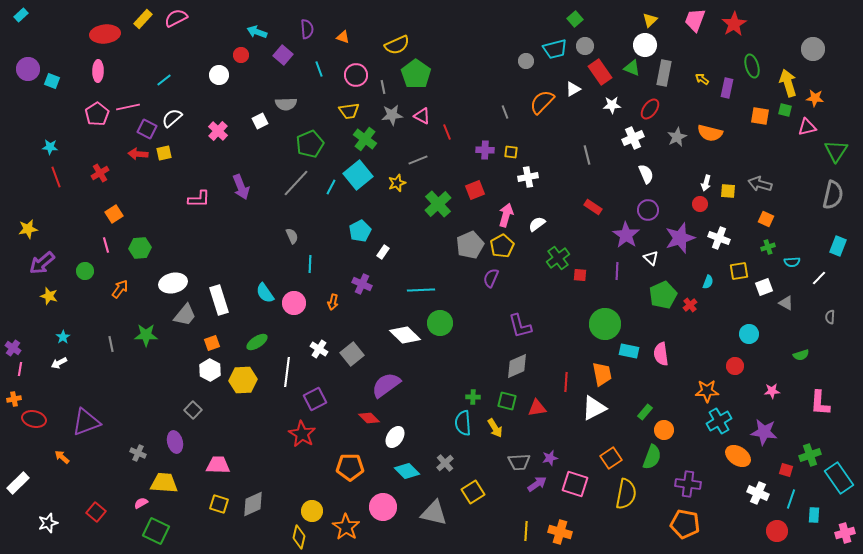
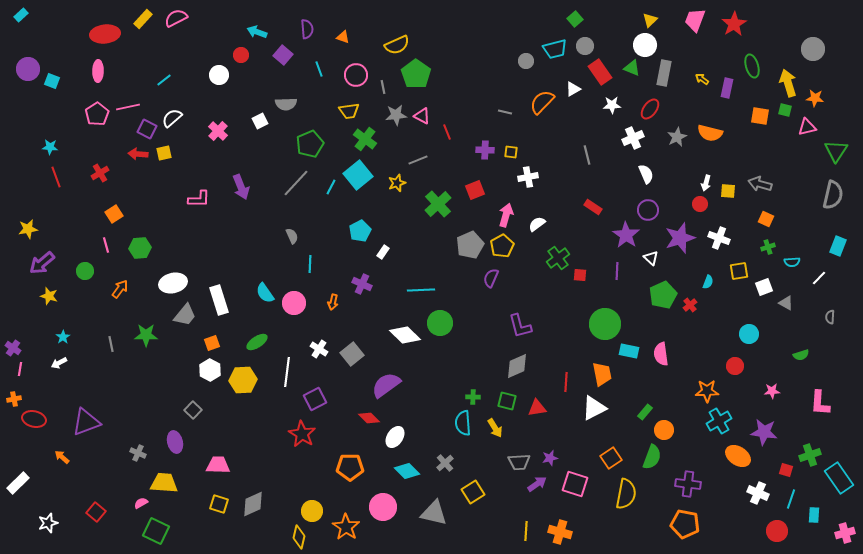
gray line at (505, 112): rotated 56 degrees counterclockwise
gray star at (392, 115): moved 4 px right
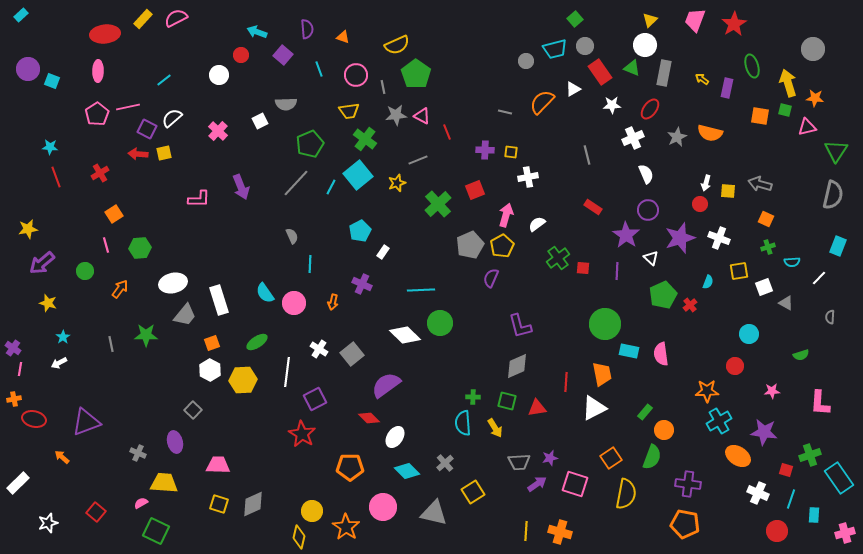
red square at (580, 275): moved 3 px right, 7 px up
yellow star at (49, 296): moved 1 px left, 7 px down
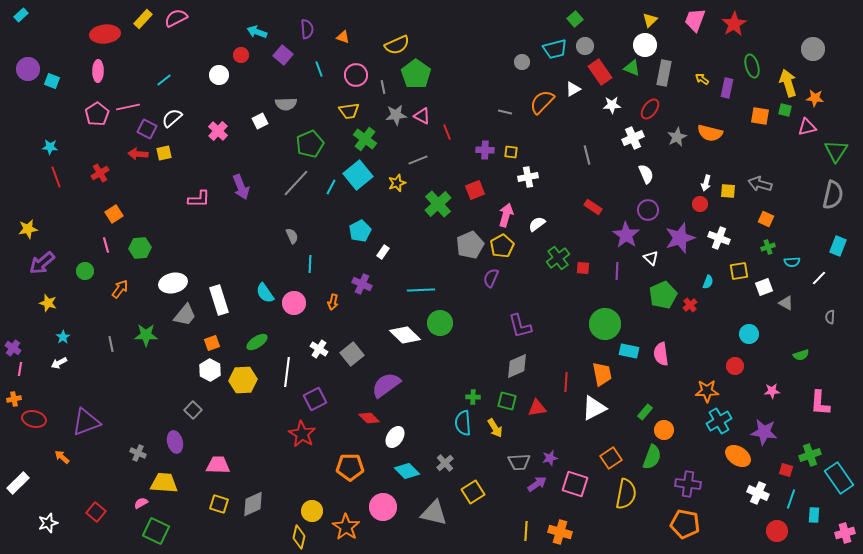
gray circle at (526, 61): moved 4 px left, 1 px down
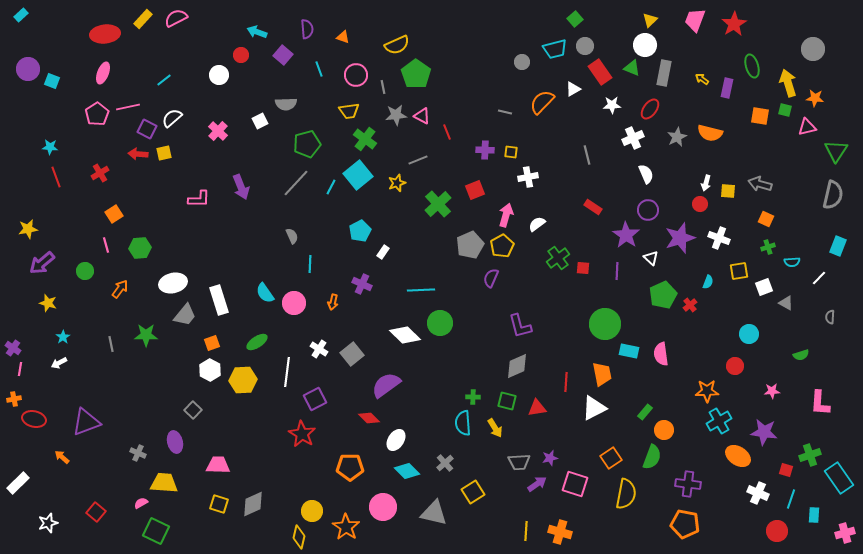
pink ellipse at (98, 71): moved 5 px right, 2 px down; rotated 20 degrees clockwise
green pentagon at (310, 144): moved 3 px left; rotated 8 degrees clockwise
white ellipse at (395, 437): moved 1 px right, 3 px down
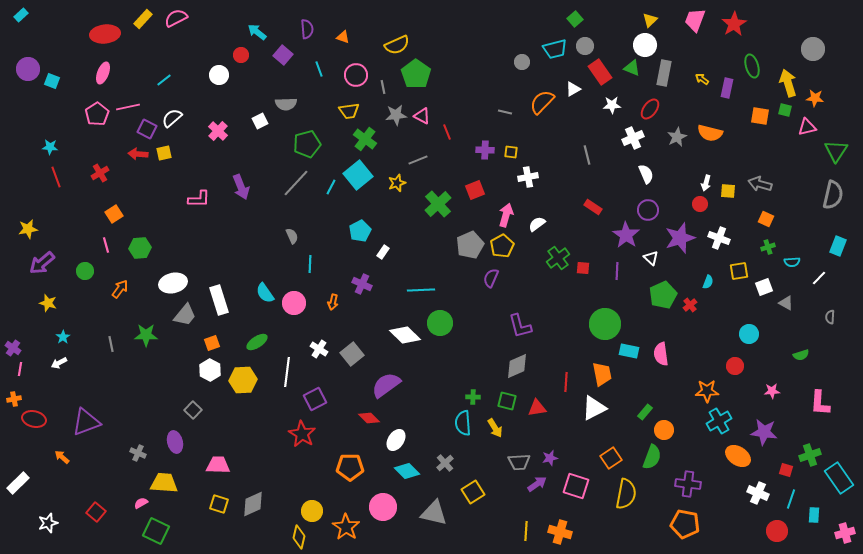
cyan arrow at (257, 32): rotated 18 degrees clockwise
pink square at (575, 484): moved 1 px right, 2 px down
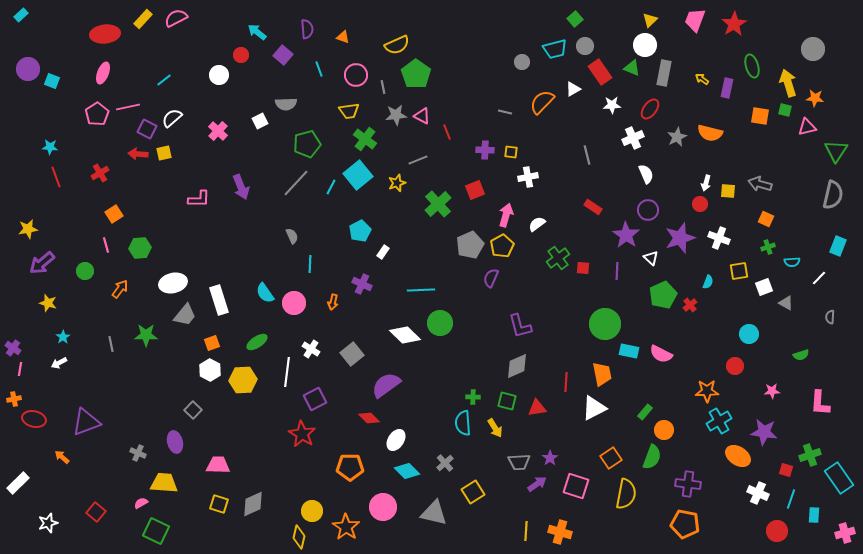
white cross at (319, 349): moved 8 px left
pink semicircle at (661, 354): rotated 55 degrees counterclockwise
purple star at (550, 458): rotated 21 degrees counterclockwise
